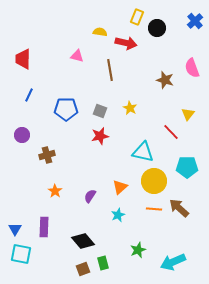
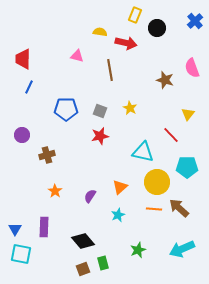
yellow rectangle: moved 2 px left, 2 px up
blue line: moved 8 px up
red line: moved 3 px down
yellow circle: moved 3 px right, 1 px down
cyan arrow: moved 9 px right, 13 px up
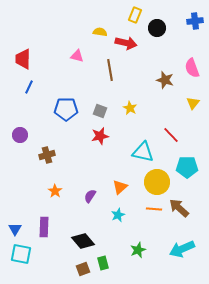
blue cross: rotated 35 degrees clockwise
yellow triangle: moved 5 px right, 11 px up
purple circle: moved 2 px left
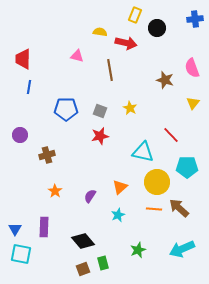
blue cross: moved 2 px up
blue line: rotated 16 degrees counterclockwise
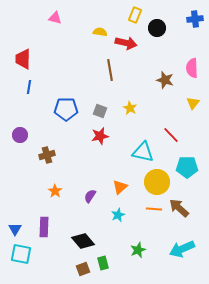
pink triangle: moved 22 px left, 38 px up
pink semicircle: rotated 18 degrees clockwise
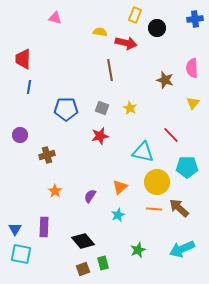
gray square: moved 2 px right, 3 px up
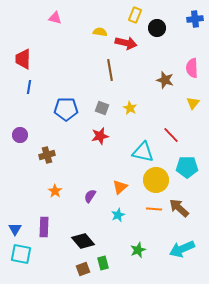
yellow circle: moved 1 px left, 2 px up
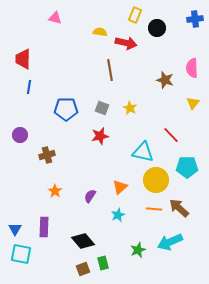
cyan arrow: moved 12 px left, 7 px up
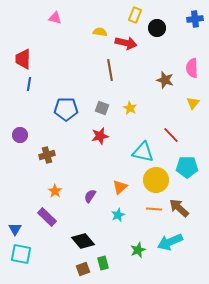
blue line: moved 3 px up
purple rectangle: moved 3 px right, 10 px up; rotated 48 degrees counterclockwise
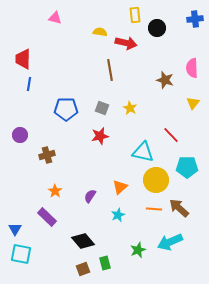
yellow rectangle: rotated 28 degrees counterclockwise
green rectangle: moved 2 px right
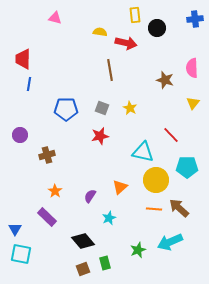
cyan star: moved 9 px left, 3 px down
